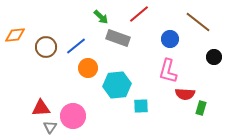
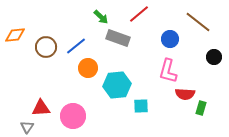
gray triangle: moved 23 px left
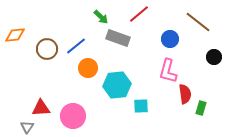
brown circle: moved 1 px right, 2 px down
red semicircle: rotated 102 degrees counterclockwise
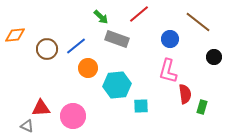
gray rectangle: moved 1 px left, 1 px down
green rectangle: moved 1 px right, 1 px up
gray triangle: moved 1 px up; rotated 40 degrees counterclockwise
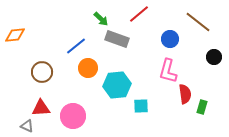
green arrow: moved 2 px down
brown circle: moved 5 px left, 23 px down
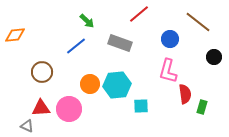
green arrow: moved 14 px left, 2 px down
gray rectangle: moved 3 px right, 4 px down
orange circle: moved 2 px right, 16 px down
pink circle: moved 4 px left, 7 px up
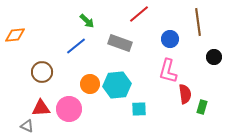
brown line: rotated 44 degrees clockwise
cyan square: moved 2 px left, 3 px down
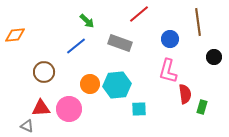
brown circle: moved 2 px right
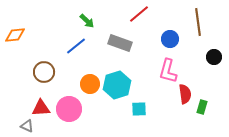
cyan hexagon: rotated 12 degrees counterclockwise
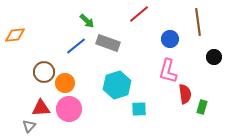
gray rectangle: moved 12 px left
orange circle: moved 25 px left, 1 px up
gray triangle: moved 2 px right; rotated 48 degrees clockwise
